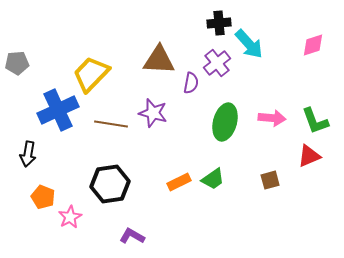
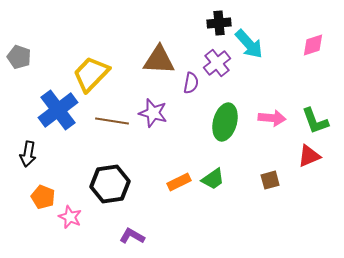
gray pentagon: moved 2 px right, 6 px up; rotated 25 degrees clockwise
blue cross: rotated 12 degrees counterclockwise
brown line: moved 1 px right, 3 px up
pink star: rotated 20 degrees counterclockwise
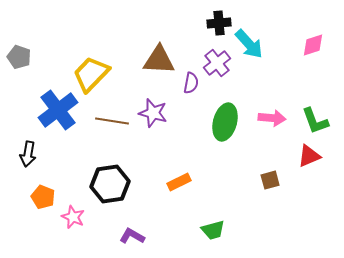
green trapezoid: moved 51 px down; rotated 20 degrees clockwise
pink star: moved 3 px right
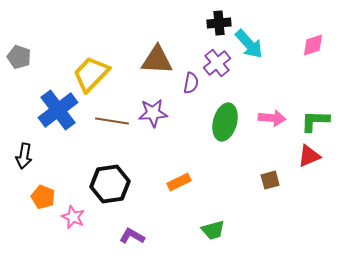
brown triangle: moved 2 px left
purple star: rotated 20 degrees counterclockwise
green L-shape: rotated 112 degrees clockwise
black arrow: moved 4 px left, 2 px down
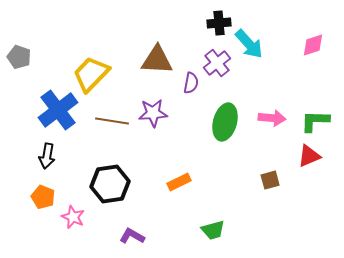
black arrow: moved 23 px right
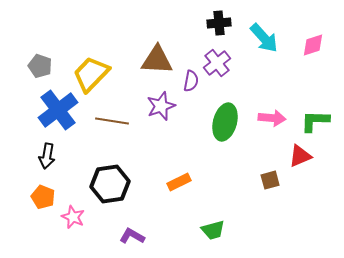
cyan arrow: moved 15 px right, 6 px up
gray pentagon: moved 21 px right, 9 px down
purple semicircle: moved 2 px up
purple star: moved 8 px right, 7 px up; rotated 16 degrees counterclockwise
red triangle: moved 9 px left
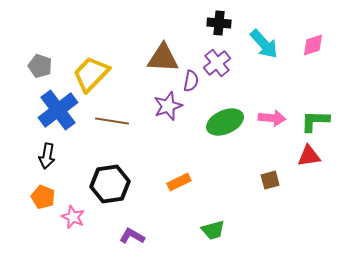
black cross: rotated 10 degrees clockwise
cyan arrow: moved 6 px down
brown triangle: moved 6 px right, 2 px up
purple star: moved 7 px right
green ellipse: rotated 51 degrees clockwise
red triangle: moved 9 px right; rotated 15 degrees clockwise
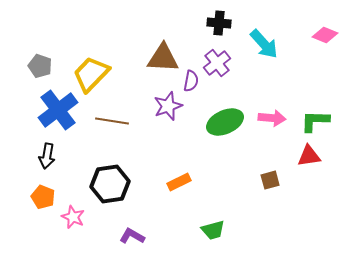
pink diamond: moved 12 px right, 10 px up; rotated 40 degrees clockwise
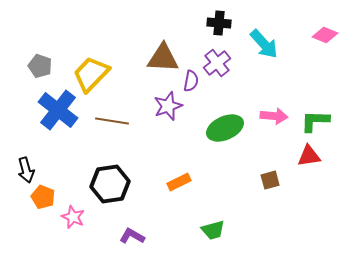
blue cross: rotated 15 degrees counterclockwise
pink arrow: moved 2 px right, 2 px up
green ellipse: moved 6 px down
black arrow: moved 21 px left, 14 px down; rotated 25 degrees counterclockwise
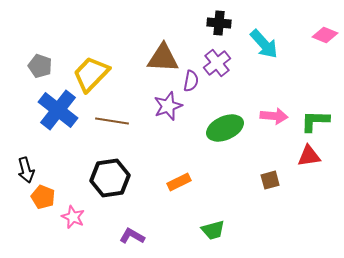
black hexagon: moved 6 px up
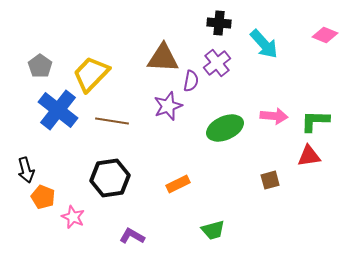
gray pentagon: rotated 15 degrees clockwise
orange rectangle: moved 1 px left, 2 px down
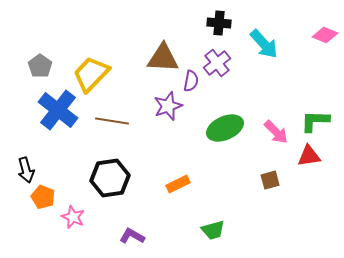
pink arrow: moved 2 px right, 16 px down; rotated 40 degrees clockwise
